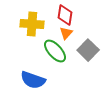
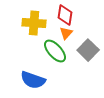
yellow cross: moved 2 px right, 1 px up
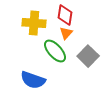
gray square: moved 6 px down
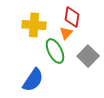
red diamond: moved 7 px right, 2 px down
yellow cross: moved 2 px down
green ellipse: rotated 15 degrees clockwise
blue semicircle: rotated 75 degrees counterclockwise
